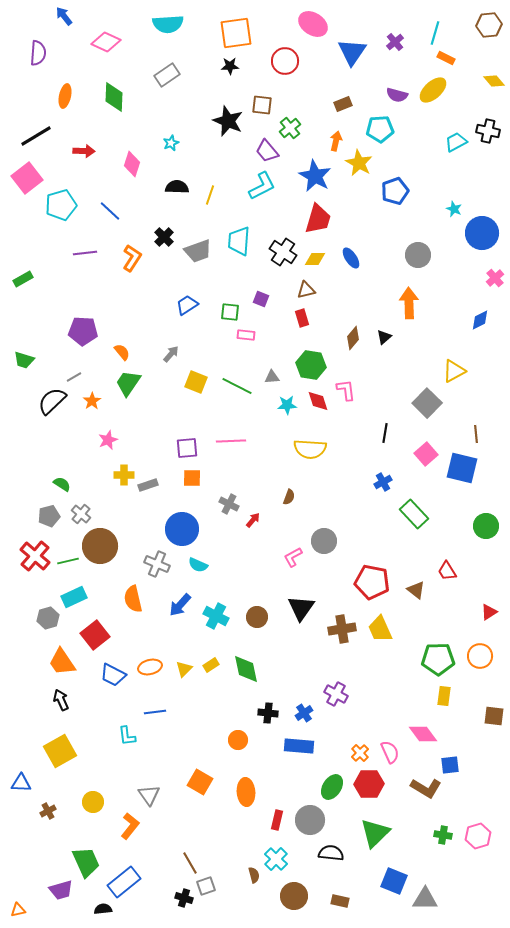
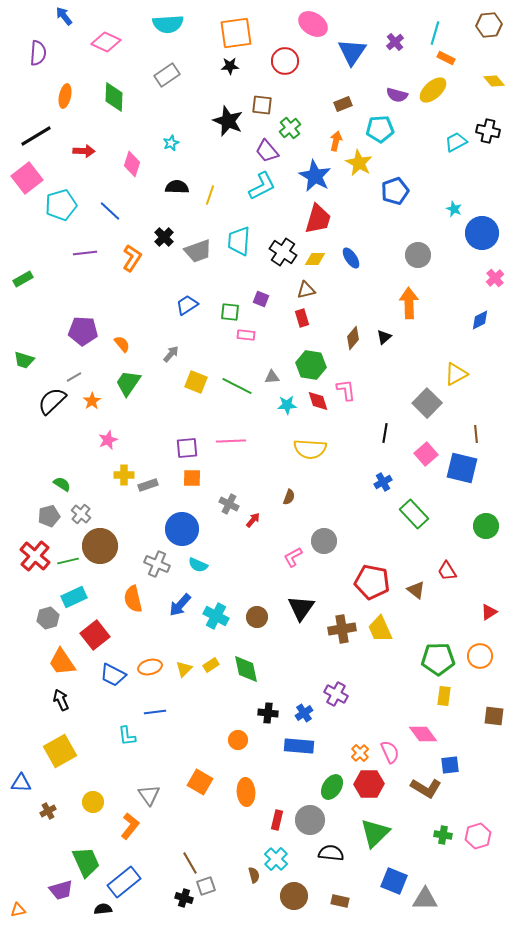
orange semicircle at (122, 352): moved 8 px up
yellow triangle at (454, 371): moved 2 px right, 3 px down
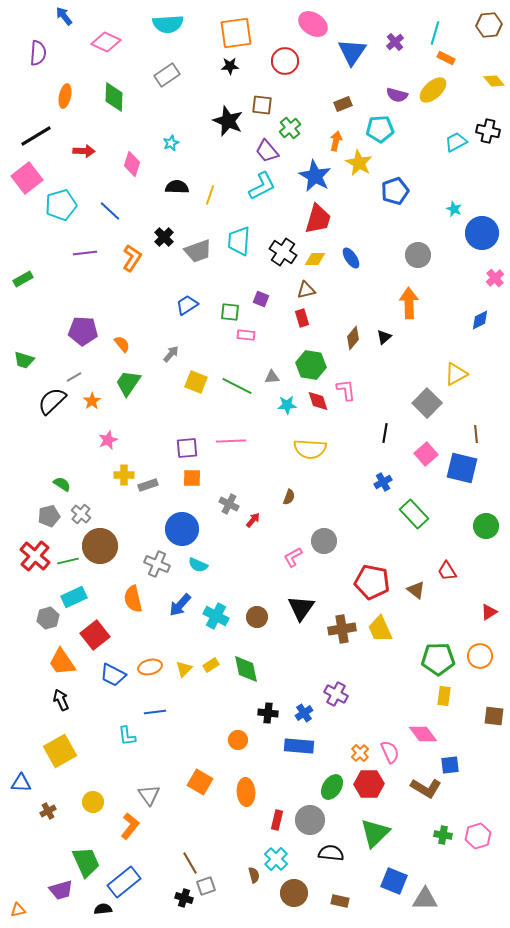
brown circle at (294, 896): moved 3 px up
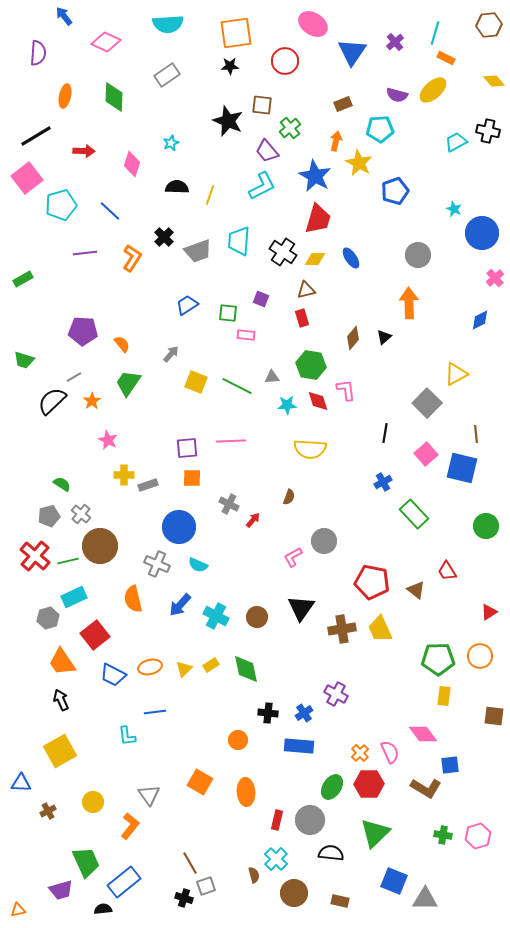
green square at (230, 312): moved 2 px left, 1 px down
pink star at (108, 440): rotated 24 degrees counterclockwise
blue circle at (182, 529): moved 3 px left, 2 px up
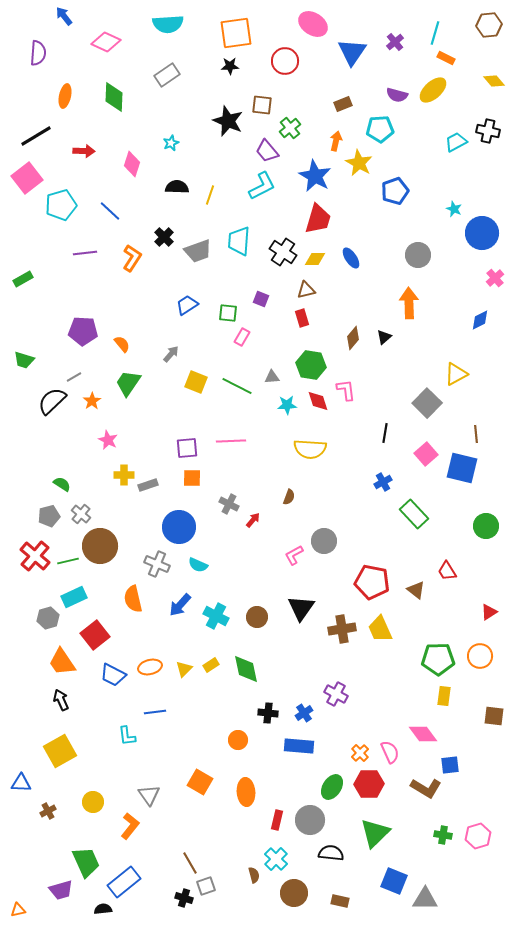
pink rectangle at (246, 335): moved 4 px left, 2 px down; rotated 66 degrees counterclockwise
pink L-shape at (293, 557): moved 1 px right, 2 px up
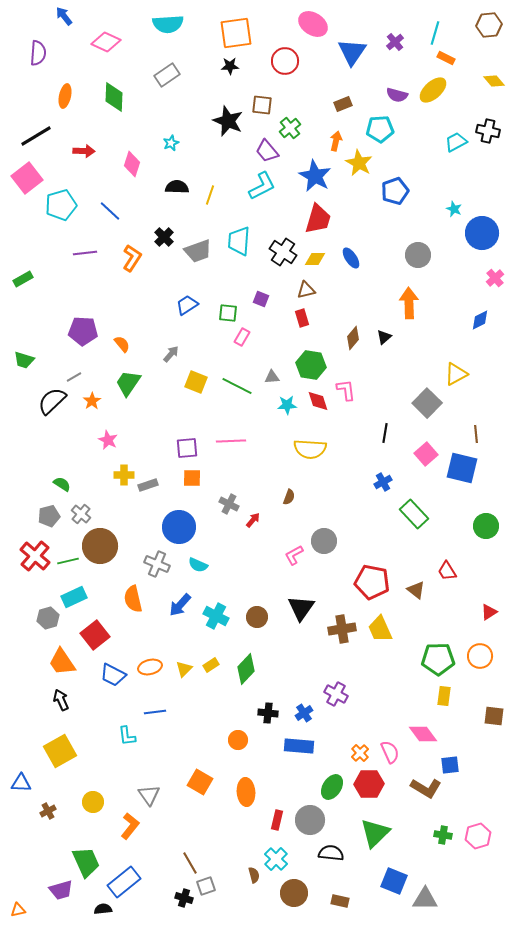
green diamond at (246, 669): rotated 56 degrees clockwise
